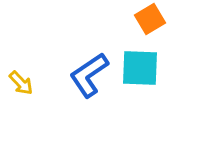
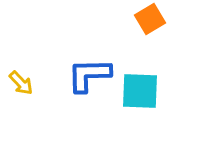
cyan square: moved 23 px down
blue L-shape: rotated 33 degrees clockwise
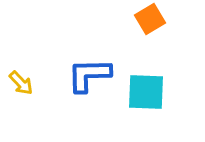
cyan square: moved 6 px right, 1 px down
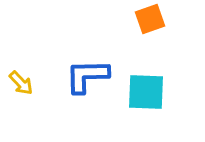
orange square: rotated 12 degrees clockwise
blue L-shape: moved 2 px left, 1 px down
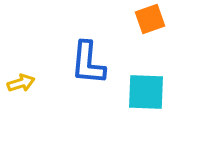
blue L-shape: moved 1 px right, 13 px up; rotated 84 degrees counterclockwise
yellow arrow: rotated 64 degrees counterclockwise
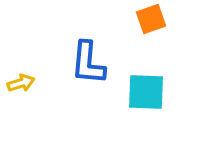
orange square: moved 1 px right
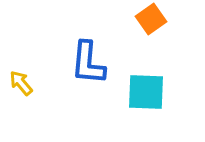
orange square: rotated 16 degrees counterclockwise
yellow arrow: rotated 112 degrees counterclockwise
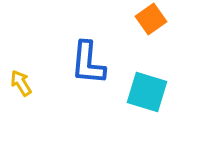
yellow arrow: rotated 8 degrees clockwise
cyan square: moved 1 px right; rotated 15 degrees clockwise
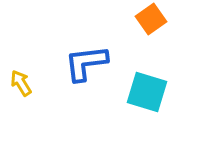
blue L-shape: moved 2 px left; rotated 78 degrees clockwise
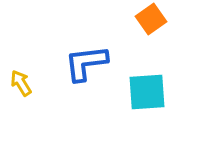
cyan square: rotated 21 degrees counterclockwise
